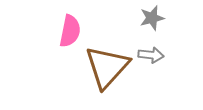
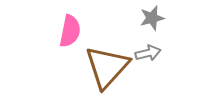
gray arrow: moved 3 px left, 2 px up; rotated 20 degrees counterclockwise
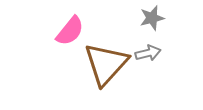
pink semicircle: rotated 28 degrees clockwise
brown triangle: moved 1 px left, 3 px up
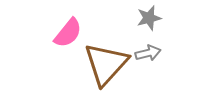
gray star: moved 3 px left
pink semicircle: moved 2 px left, 2 px down
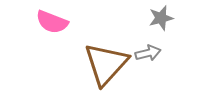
gray star: moved 12 px right
pink semicircle: moved 16 px left, 11 px up; rotated 72 degrees clockwise
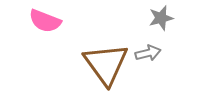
pink semicircle: moved 7 px left, 1 px up
brown triangle: rotated 18 degrees counterclockwise
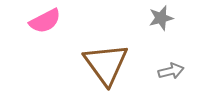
pink semicircle: rotated 48 degrees counterclockwise
gray arrow: moved 23 px right, 18 px down
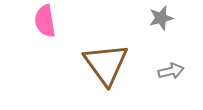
pink semicircle: rotated 108 degrees clockwise
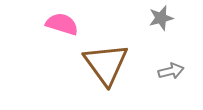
pink semicircle: moved 17 px right, 3 px down; rotated 116 degrees clockwise
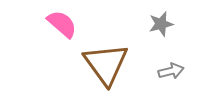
gray star: moved 6 px down
pink semicircle: rotated 24 degrees clockwise
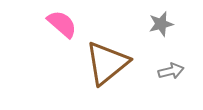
brown triangle: moved 1 px right, 1 px up; rotated 27 degrees clockwise
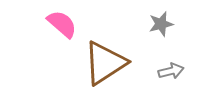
brown triangle: moved 2 px left; rotated 6 degrees clockwise
